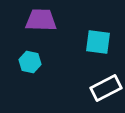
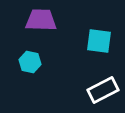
cyan square: moved 1 px right, 1 px up
white rectangle: moved 3 px left, 2 px down
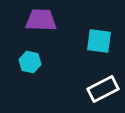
white rectangle: moved 1 px up
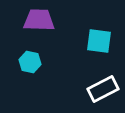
purple trapezoid: moved 2 px left
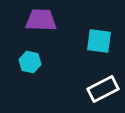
purple trapezoid: moved 2 px right
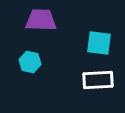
cyan square: moved 2 px down
white rectangle: moved 5 px left, 9 px up; rotated 24 degrees clockwise
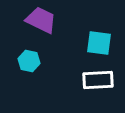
purple trapezoid: rotated 24 degrees clockwise
cyan hexagon: moved 1 px left, 1 px up
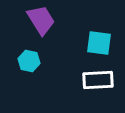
purple trapezoid: rotated 32 degrees clockwise
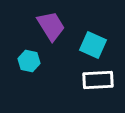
purple trapezoid: moved 10 px right, 6 px down
cyan square: moved 6 px left, 2 px down; rotated 16 degrees clockwise
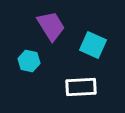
white rectangle: moved 17 px left, 7 px down
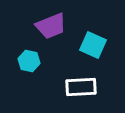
purple trapezoid: rotated 100 degrees clockwise
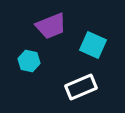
white rectangle: rotated 20 degrees counterclockwise
